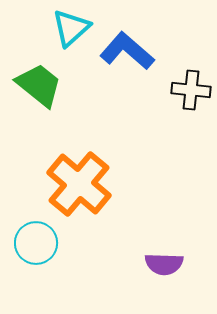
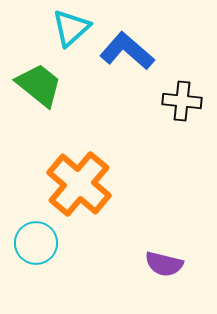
black cross: moved 9 px left, 11 px down
purple semicircle: rotated 12 degrees clockwise
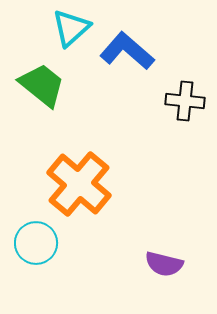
green trapezoid: moved 3 px right
black cross: moved 3 px right
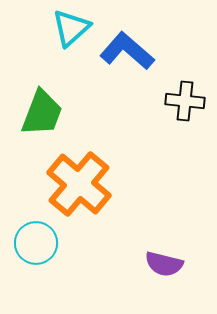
green trapezoid: moved 28 px down; rotated 72 degrees clockwise
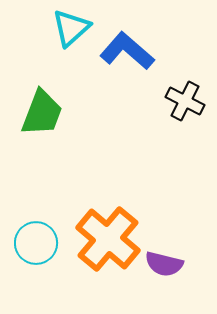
black cross: rotated 21 degrees clockwise
orange cross: moved 29 px right, 55 px down
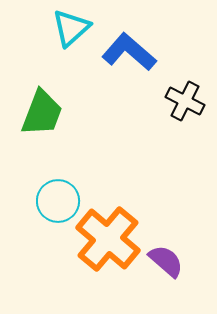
blue L-shape: moved 2 px right, 1 px down
cyan circle: moved 22 px right, 42 px up
purple semicircle: moved 2 px right, 3 px up; rotated 153 degrees counterclockwise
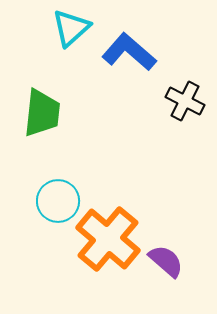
green trapezoid: rotated 15 degrees counterclockwise
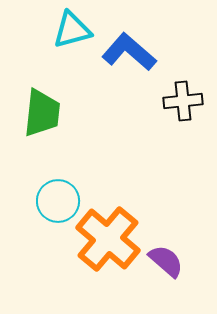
cyan triangle: moved 1 px right, 2 px down; rotated 27 degrees clockwise
black cross: moved 2 px left; rotated 33 degrees counterclockwise
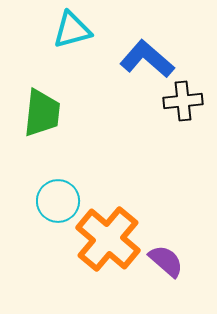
blue L-shape: moved 18 px right, 7 px down
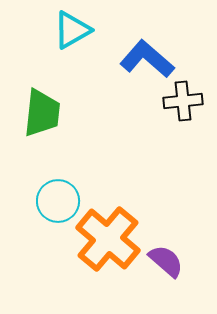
cyan triangle: rotated 15 degrees counterclockwise
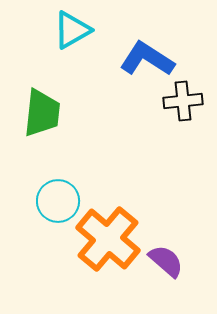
blue L-shape: rotated 8 degrees counterclockwise
